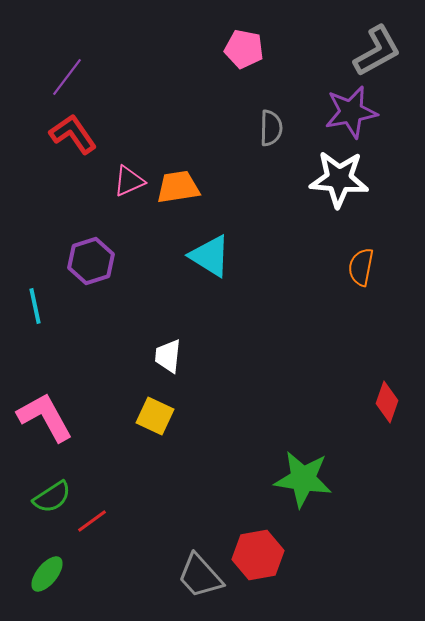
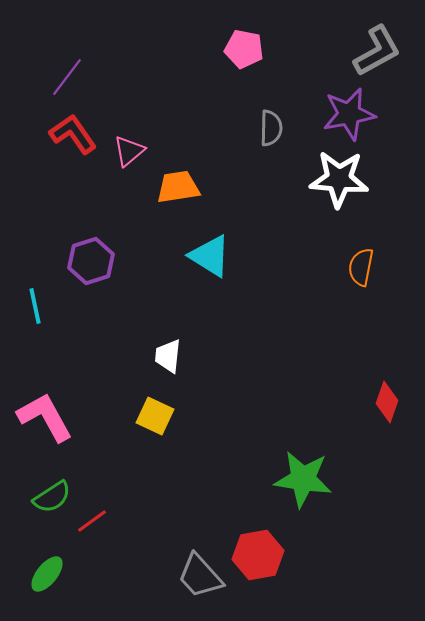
purple star: moved 2 px left, 2 px down
pink triangle: moved 30 px up; rotated 16 degrees counterclockwise
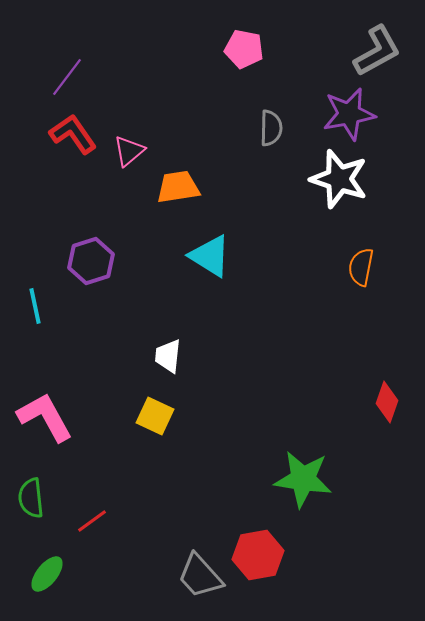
white star: rotated 14 degrees clockwise
green semicircle: moved 21 px left, 1 px down; rotated 117 degrees clockwise
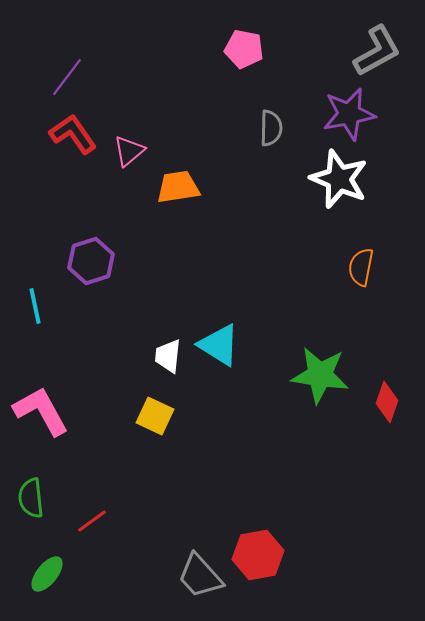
white star: rotated 4 degrees clockwise
cyan triangle: moved 9 px right, 89 px down
pink L-shape: moved 4 px left, 6 px up
green star: moved 17 px right, 104 px up
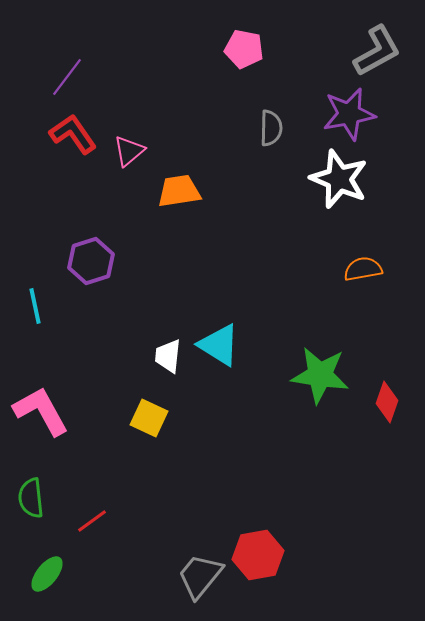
orange trapezoid: moved 1 px right, 4 px down
orange semicircle: moved 2 px right, 2 px down; rotated 69 degrees clockwise
yellow square: moved 6 px left, 2 px down
gray trapezoid: rotated 81 degrees clockwise
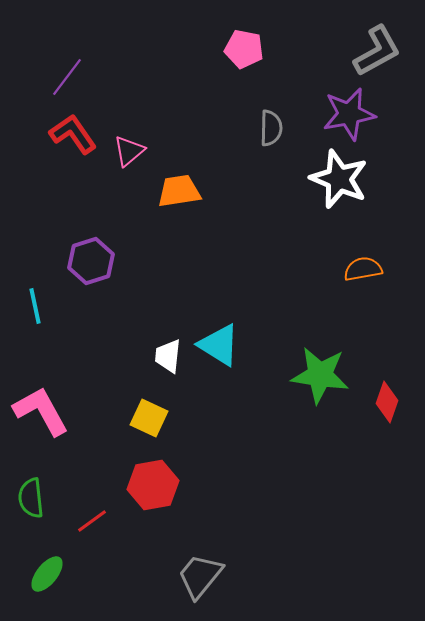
red hexagon: moved 105 px left, 70 px up
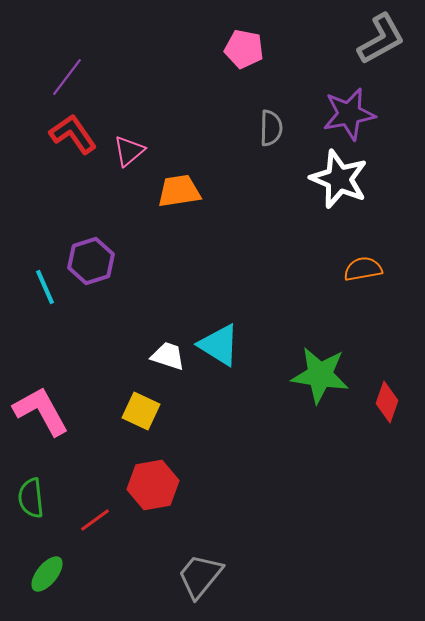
gray L-shape: moved 4 px right, 12 px up
cyan line: moved 10 px right, 19 px up; rotated 12 degrees counterclockwise
white trapezoid: rotated 102 degrees clockwise
yellow square: moved 8 px left, 7 px up
red line: moved 3 px right, 1 px up
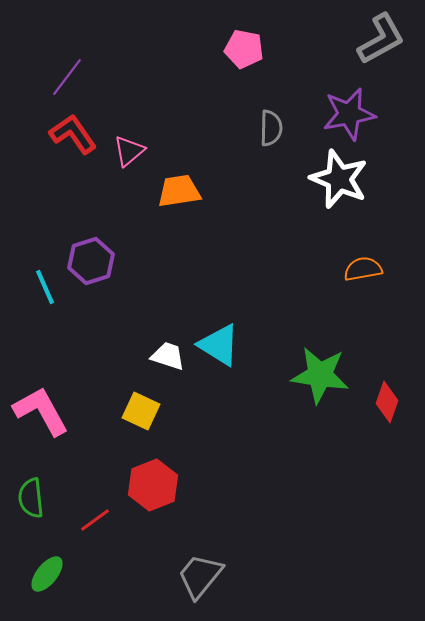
red hexagon: rotated 12 degrees counterclockwise
